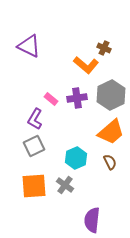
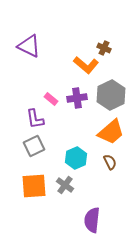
purple L-shape: rotated 40 degrees counterclockwise
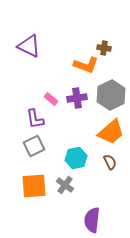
brown cross: rotated 16 degrees counterclockwise
orange L-shape: rotated 20 degrees counterclockwise
cyan hexagon: rotated 10 degrees clockwise
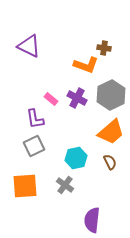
purple cross: rotated 36 degrees clockwise
orange square: moved 9 px left
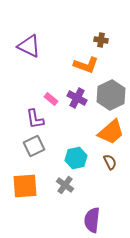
brown cross: moved 3 px left, 8 px up
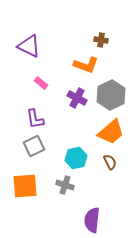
pink rectangle: moved 10 px left, 16 px up
gray cross: rotated 18 degrees counterclockwise
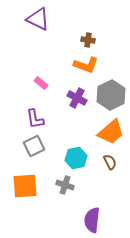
brown cross: moved 13 px left
purple triangle: moved 9 px right, 27 px up
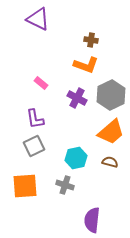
brown cross: moved 3 px right
brown semicircle: rotated 49 degrees counterclockwise
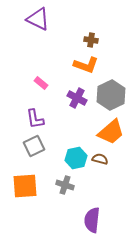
brown semicircle: moved 10 px left, 3 px up
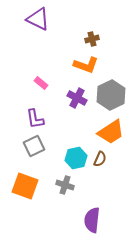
brown cross: moved 1 px right, 1 px up; rotated 24 degrees counterclockwise
orange trapezoid: rotated 8 degrees clockwise
brown semicircle: rotated 98 degrees clockwise
orange square: rotated 24 degrees clockwise
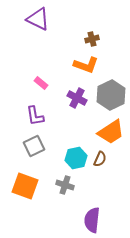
purple L-shape: moved 3 px up
